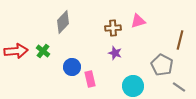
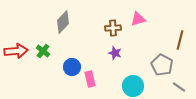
pink triangle: moved 2 px up
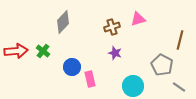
brown cross: moved 1 px left, 1 px up; rotated 14 degrees counterclockwise
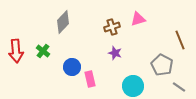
brown line: rotated 36 degrees counterclockwise
red arrow: rotated 90 degrees clockwise
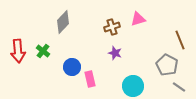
red arrow: moved 2 px right
gray pentagon: moved 5 px right
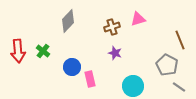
gray diamond: moved 5 px right, 1 px up
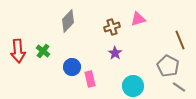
purple star: rotated 16 degrees clockwise
gray pentagon: moved 1 px right, 1 px down
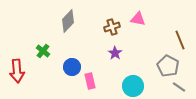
pink triangle: rotated 28 degrees clockwise
red arrow: moved 1 px left, 20 px down
pink rectangle: moved 2 px down
